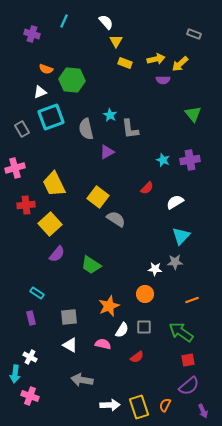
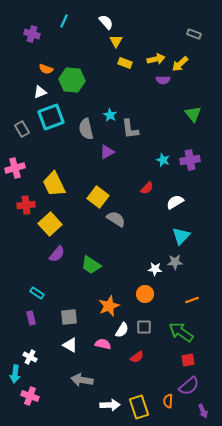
orange semicircle at (165, 405): moved 3 px right, 4 px up; rotated 24 degrees counterclockwise
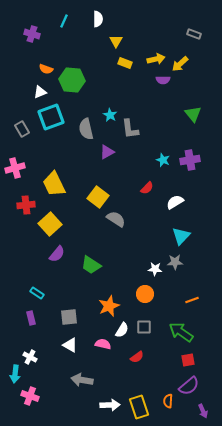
white semicircle at (106, 22): moved 8 px left, 3 px up; rotated 42 degrees clockwise
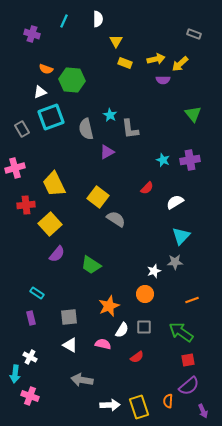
white star at (155, 269): moved 1 px left, 2 px down; rotated 24 degrees counterclockwise
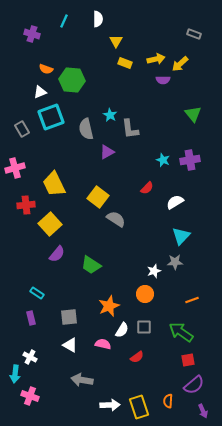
purple semicircle at (189, 386): moved 5 px right, 1 px up
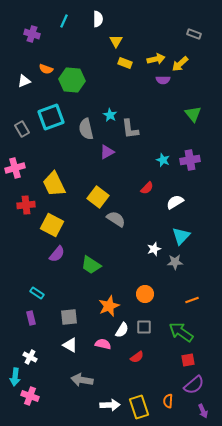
white triangle at (40, 92): moved 16 px left, 11 px up
yellow square at (50, 224): moved 2 px right, 1 px down; rotated 20 degrees counterclockwise
white star at (154, 271): moved 22 px up
cyan arrow at (15, 374): moved 3 px down
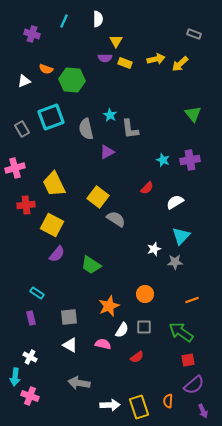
purple semicircle at (163, 80): moved 58 px left, 22 px up
gray arrow at (82, 380): moved 3 px left, 3 px down
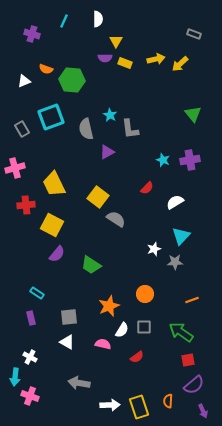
white triangle at (70, 345): moved 3 px left, 3 px up
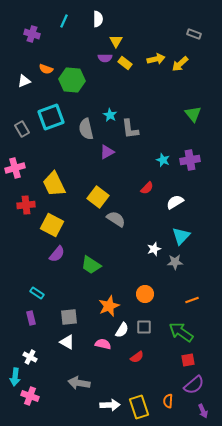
yellow rectangle at (125, 63): rotated 16 degrees clockwise
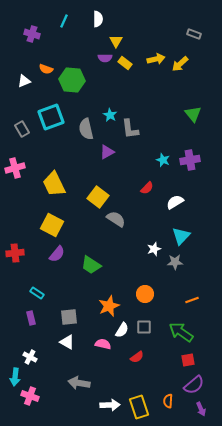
red cross at (26, 205): moved 11 px left, 48 px down
purple arrow at (203, 411): moved 2 px left, 2 px up
